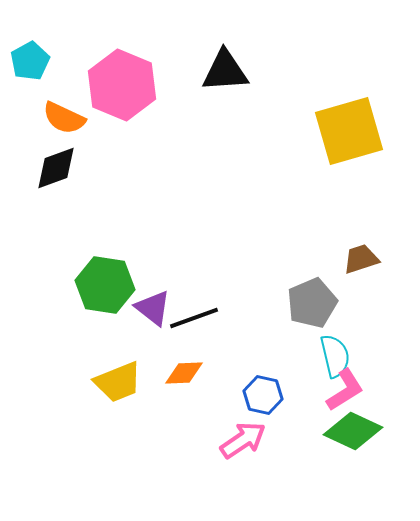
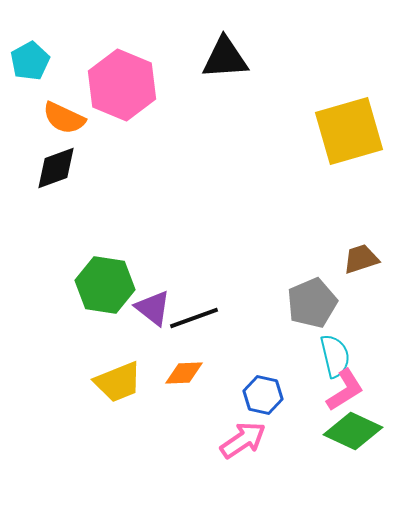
black triangle: moved 13 px up
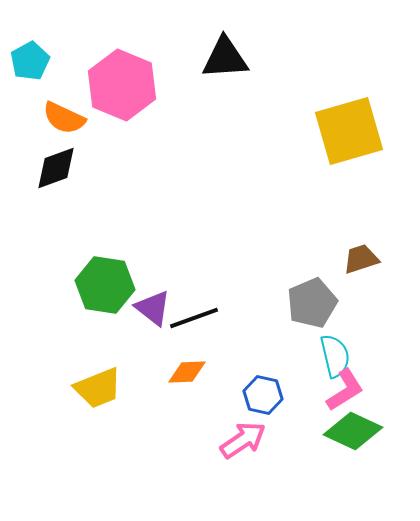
orange diamond: moved 3 px right, 1 px up
yellow trapezoid: moved 20 px left, 6 px down
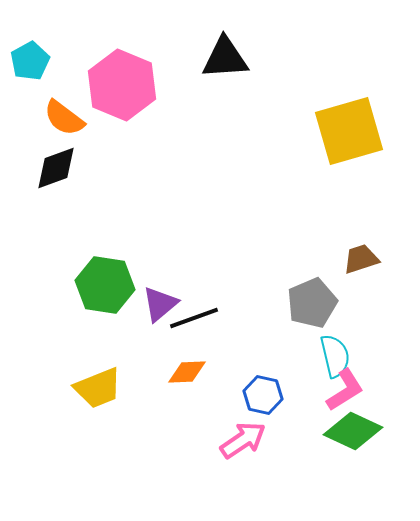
orange semicircle: rotated 12 degrees clockwise
purple triangle: moved 7 px right, 4 px up; rotated 42 degrees clockwise
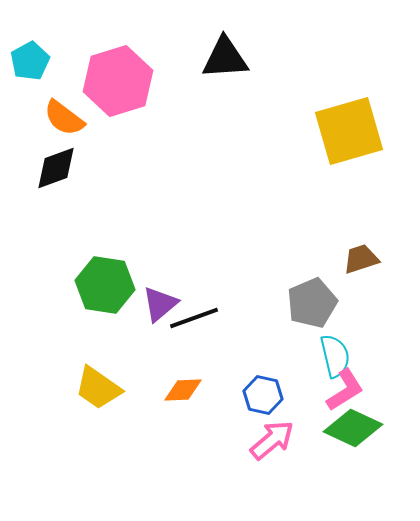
pink hexagon: moved 4 px left, 4 px up; rotated 20 degrees clockwise
orange diamond: moved 4 px left, 18 px down
yellow trapezoid: rotated 57 degrees clockwise
green diamond: moved 3 px up
pink arrow: moved 29 px right; rotated 6 degrees counterclockwise
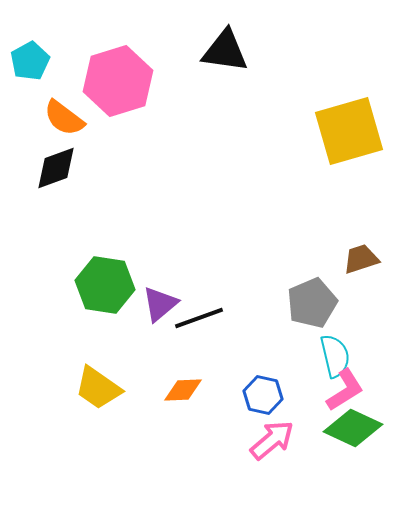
black triangle: moved 7 px up; rotated 12 degrees clockwise
black line: moved 5 px right
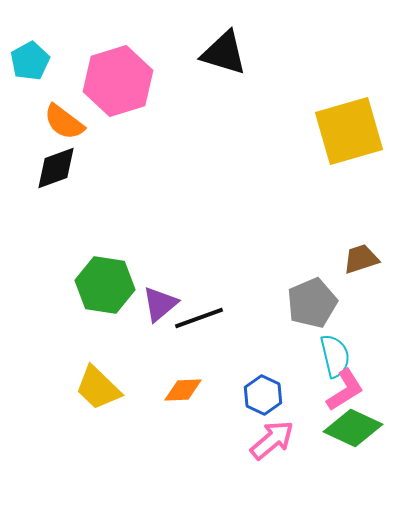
black triangle: moved 1 px left, 2 px down; rotated 9 degrees clockwise
orange semicircle: moved 4 px down
yellow trapezoid: rotated 9 degrees clockwise
blue hexagon: rotated 12 degrees clockwise
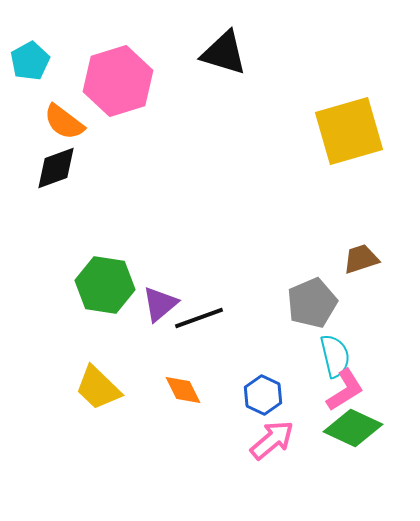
orange diamond: rotated 66 degrees clockwise
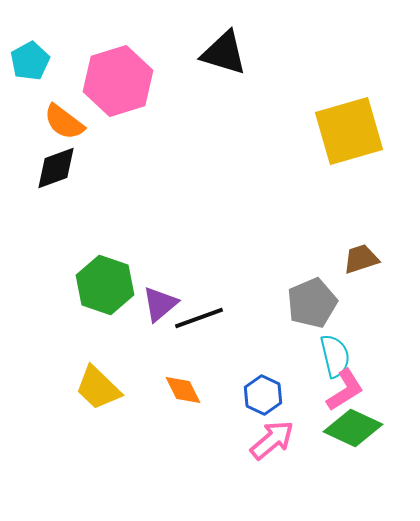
green hexagon: rotated 10 degrees clockwise
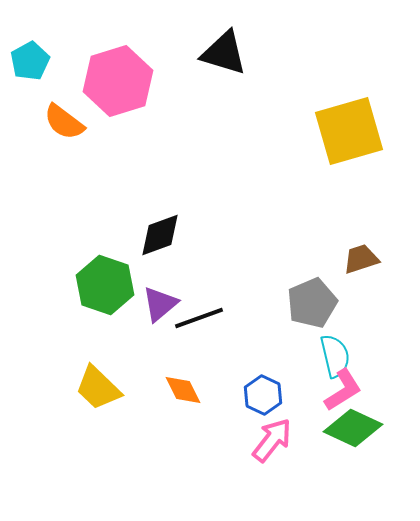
black diamond: moved 104 px right, 67 px down
pink L-shape: moved 2 px left
pink arrow: rotated 12 degrees counterclockwise
